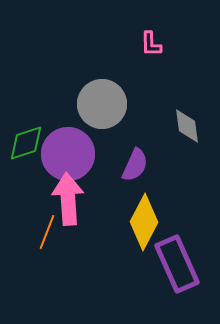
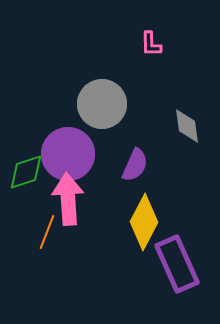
green diamond: moved 29 px down
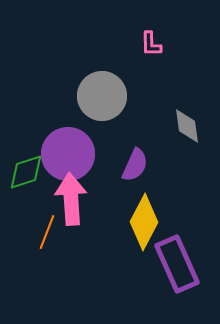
gray circle: moved 8 px up
pink arrow: moved 3 px right
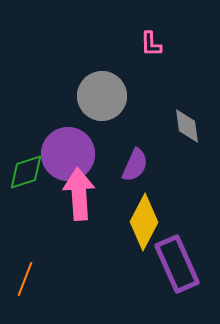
pink arrow: moved 8 px right, 5 px up
orange line: moved 22 px left, 47 px down
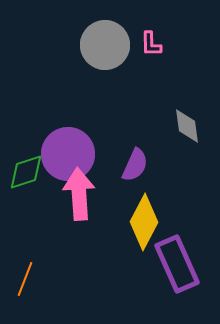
gray circle: moved 3 px right, 51 px up
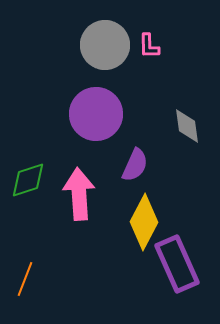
pink L-shape: moved 2 px left, 2 px down
purple circle: moved 28 px right, 40 px up
green diamond: moved 2 px right, 8 px down
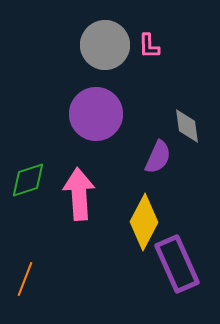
purple semicircle: moved 23 px right, 8 px up
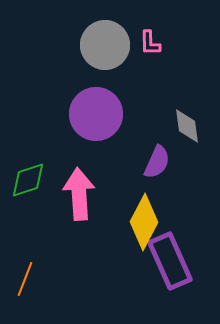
pink L-shape: moved 1 px right, 3 px up
purple semicircle: moved 1 px left, 5 px down
purple rectangle: moved 7 px left, 3 px up
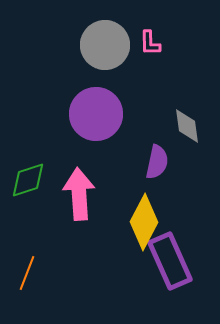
purple semicircle: rotated 12 degrees counterclockwise
orange line: moved 2 px right, 6 px up
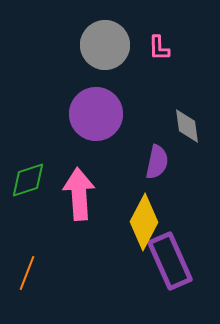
pink L-shape: moved 9 px right, 5 px down
